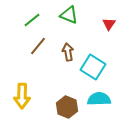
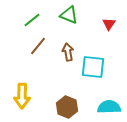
cyan square: rotated 25 degrees counterclockwise
cyan semicircle: moved 10 px right, 8 px down
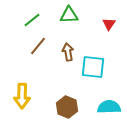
green triangle: rotated 24 degrees counterclockwise
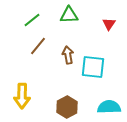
brown arrow: moved 3 px down
brown hexagon: rotated 10 degrees clockwise
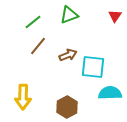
green triangle: rotated 18 degrees counterclockwise
green line: moved 1 px right, 2 px down
red triangle: moved 6 px right, 8 px up
brown arrow: rotated 78 degrees clockwise
yellow arrow: moved 1 px right, 1 px down
cyan semicircle: moved 1 px right, 14 px up
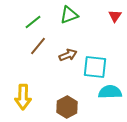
cyan square: moved 2 px right
cyan semicircle: moved 1 px up
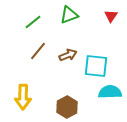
red triangle: moved 4 px left
brown line: moved 5 px down
cyan square: moved 1 px right, 1 px up
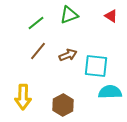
red triangle: rotated 32 degrees counterclockwise
green line: moved 3 px right, 1 px down
brown hexagon: moved 4 px left, 2 px up
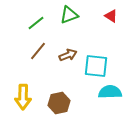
brown hexagon: moved 4 px left, 2 px up; rotated 15 degrees clockwise
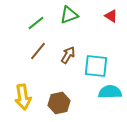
brown arrow: rotated 36 degrees counterclockwise
yellow arrow: rotated 10 degrees counterclockwise
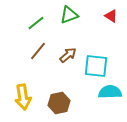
brown arrow: rotated 18 degrees clockwise
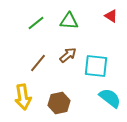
green triangle: moved 6 px down; rotated 24 degrees clockwise
brown line: moved 12 px down
cyan semicircle: moved 6 px down; rotated 40 degrees clockwise
